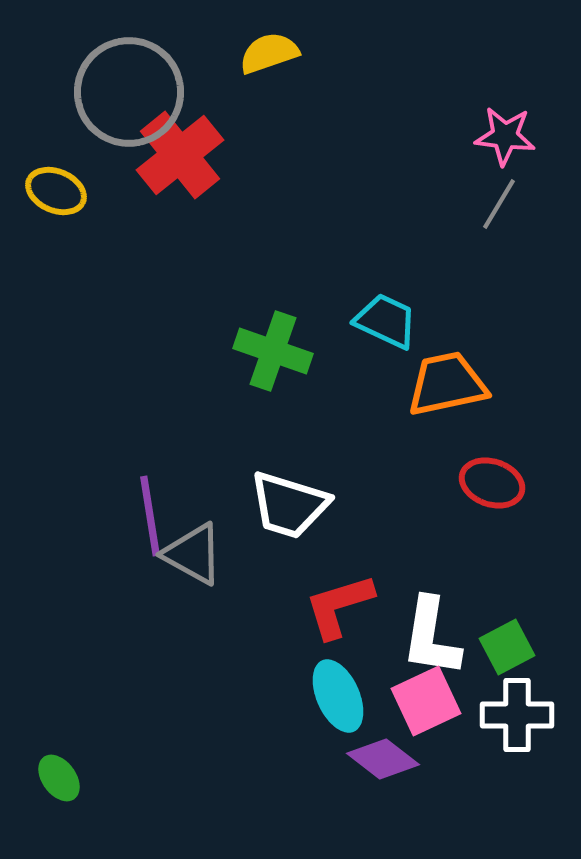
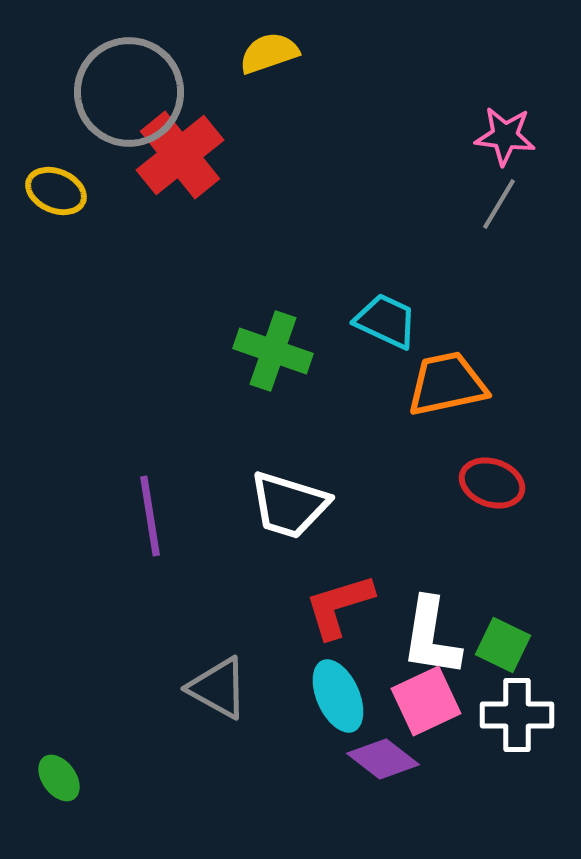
gray triangle: moved 25 px right, 134 px down
green square: moved 4 px left, 2 px up; rotated 36 degrees counterclockwise
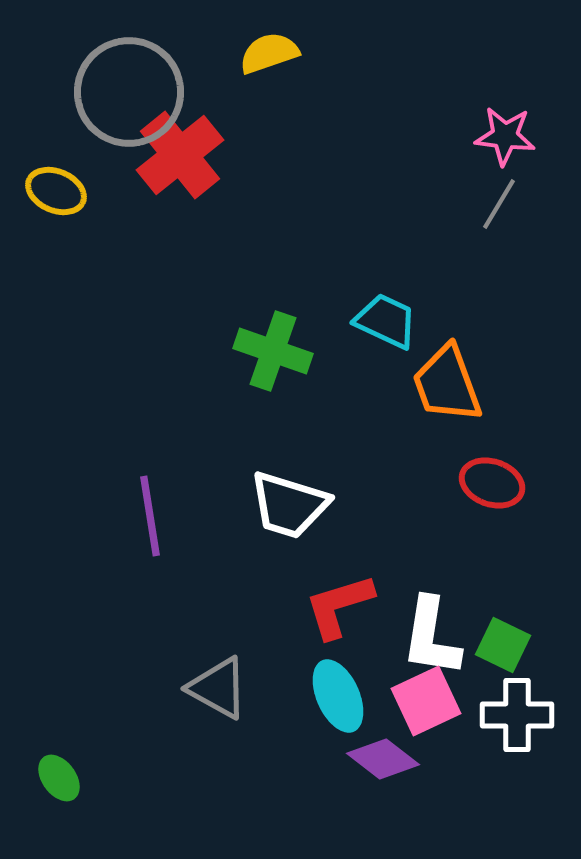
orange trapezoid: rotated 98 degrees counterclockwise
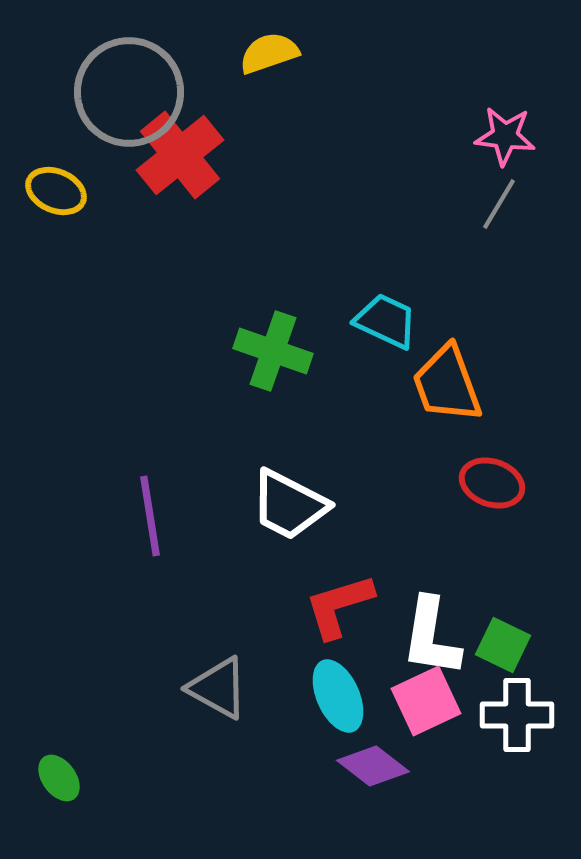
white trapezoid: rotated 10 degrees clockwise
purple diamond: moved 10 px left, 7 px down
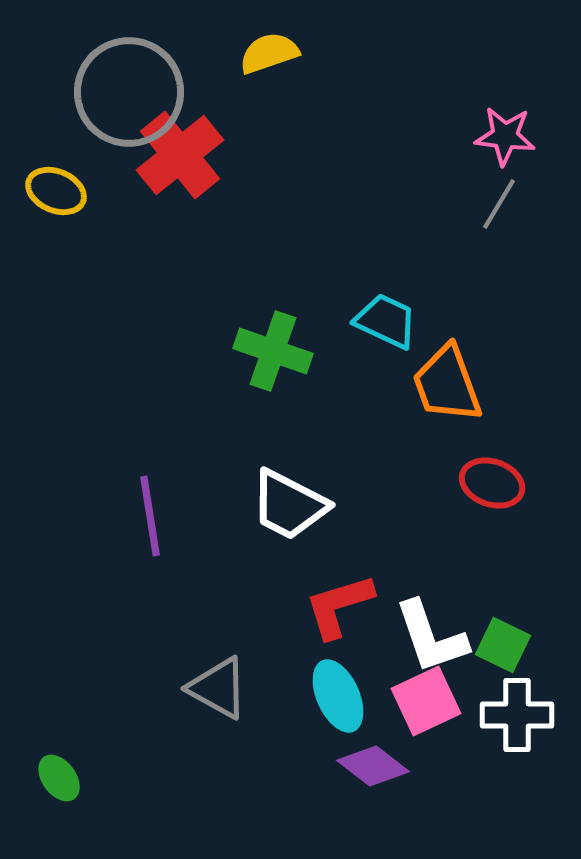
white L-shape: rotated 28 degrees counterclockwise
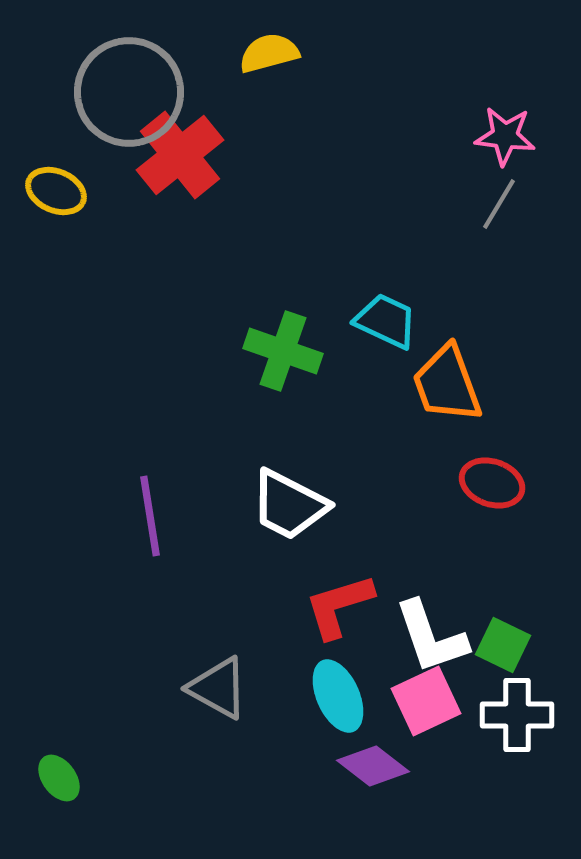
yellow semicircle: rotated 4 degrees clockwise
green cross: moved 10 px right
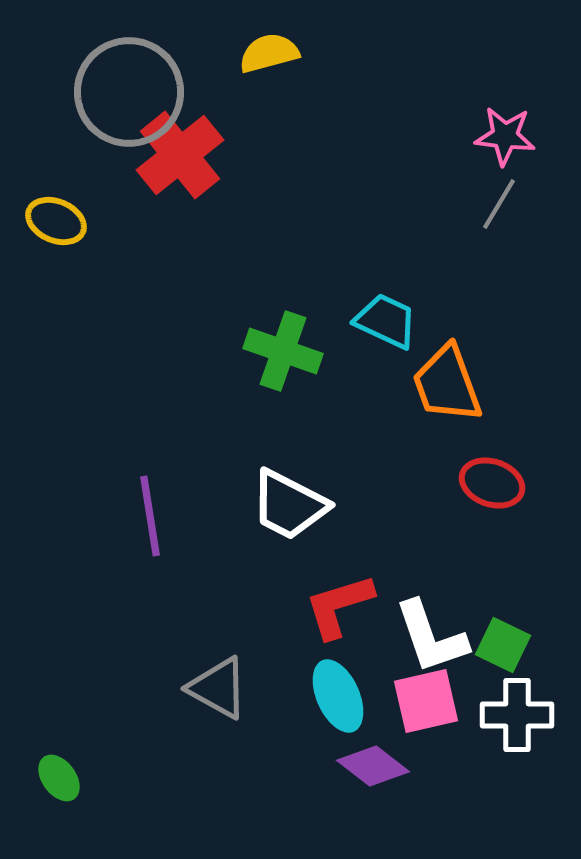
yellow ellipse: moved 30 px down
pink square: rotated 12 degrees clockwise
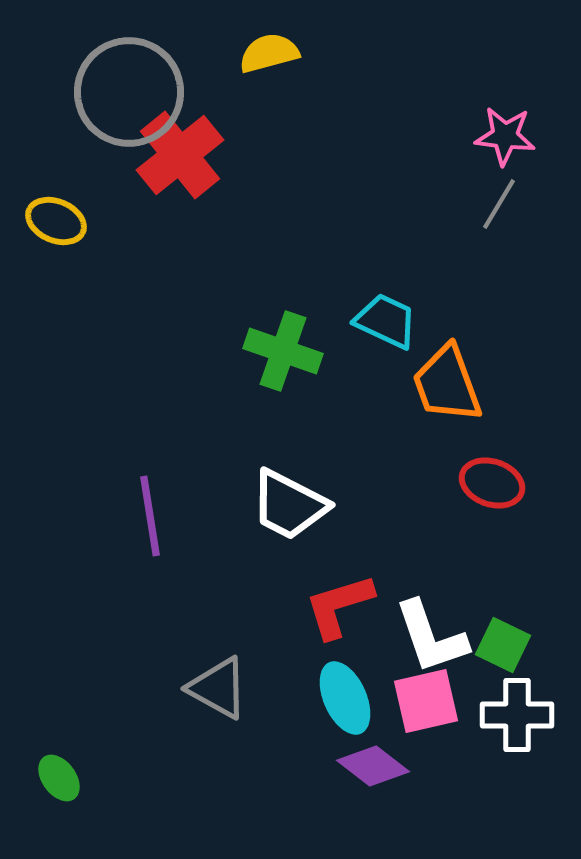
cyan ellipse: moved 7 px right, 2 px down
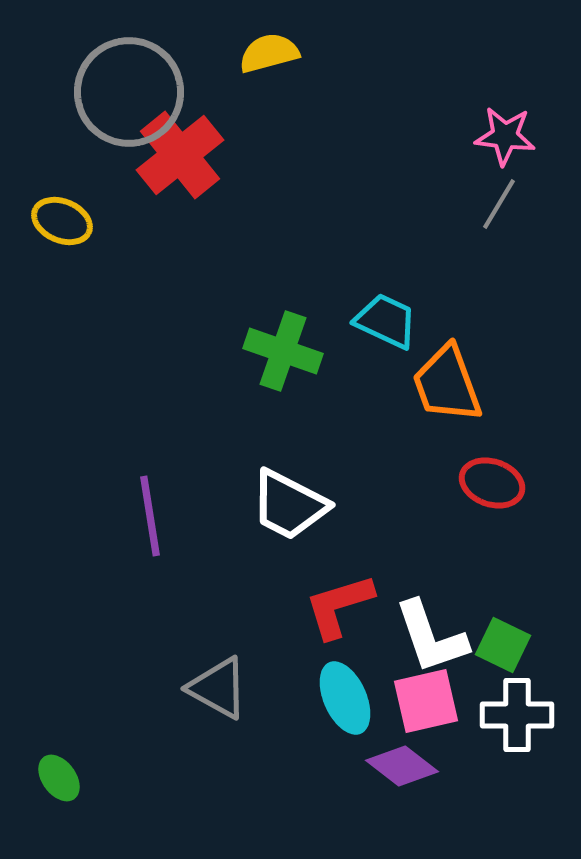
yellow ellipse: moved 6 px right
purple diamond: moved 29 px right
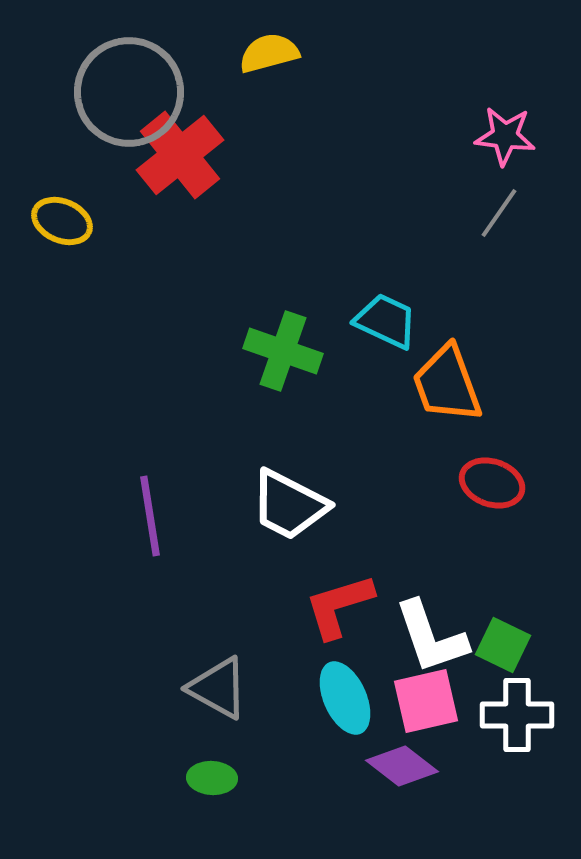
gray line: moved 9 px down; rotated 4 degrees clockwise
green ellipse: moved 153 px right; rotated 51 degrees counterclockwise
